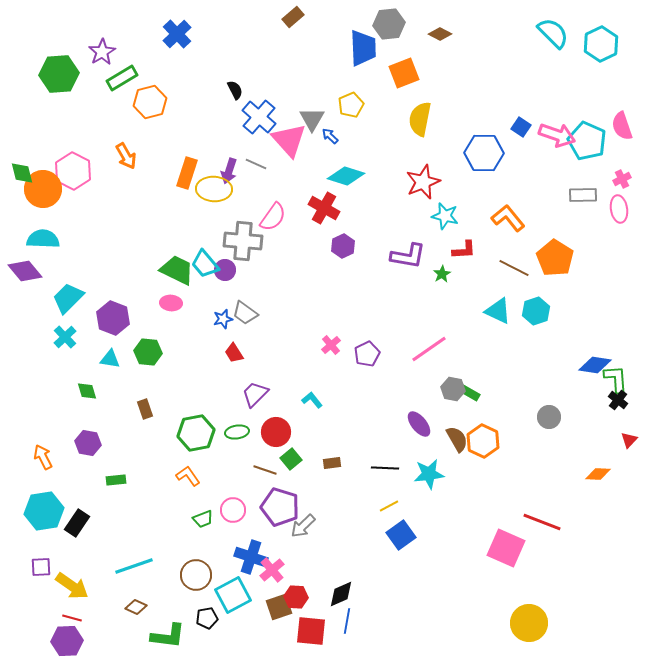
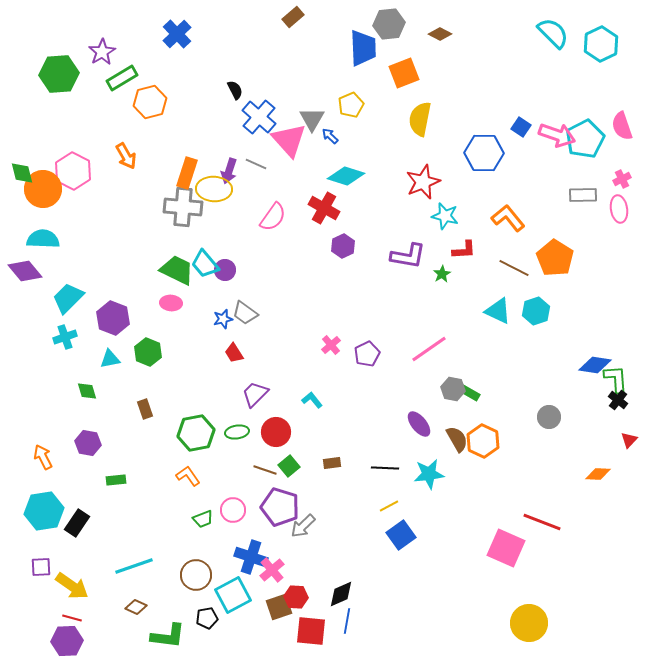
cyan pentagon at (587, 141): moved 2 px left, 2 px up; rotated 21 degrees clockwise
gray cross at (243, 241): moved 60 px left, 34 px up
cyan cross at (65, 337): rotated 25 degrees clockwise
green hexagon at (148, 352): rotated 16 degrees clockwise
cyan triangle at (110, 359): rotated 20 degrees counterclockwise
green square at (291, 459): moved 2 px left, 7 px down
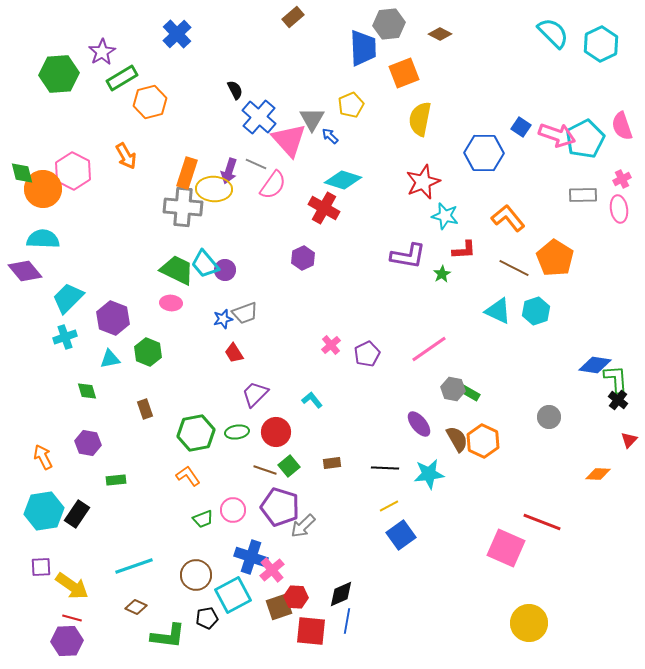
cyan diamond at (346, 176): moved 3 px left, 4 px down
pink semicircle at (273, 217): moved 32 px up
purple hexagon at (343, 246): moved 40 px left, 12 px down
gray trapezoid at (245, 313): rotated 56 degrees counterclockwise
black rectangle at (77, 523): moved 9 px up
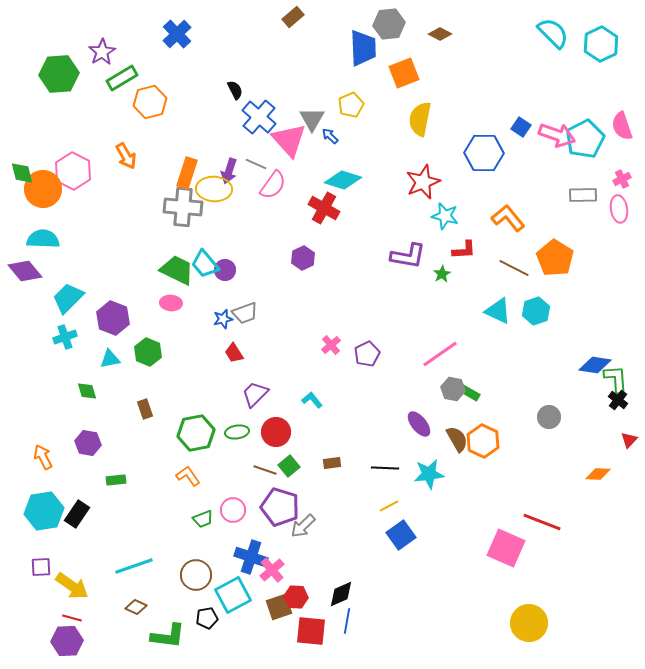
pink line at (429, 349): moved 11 px right, 5 px down
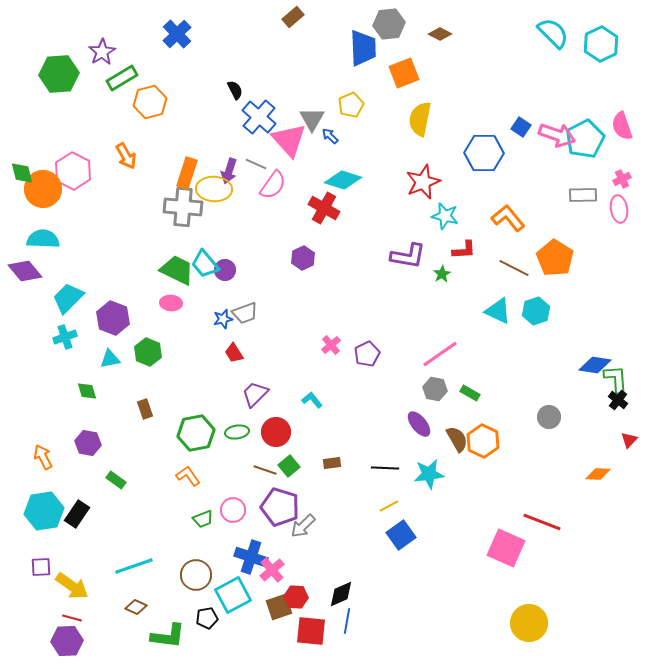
gray hexagon at (453, 389): moved 18 px left
green rectangle at (116, 480): rotated 42 degrees clockwise
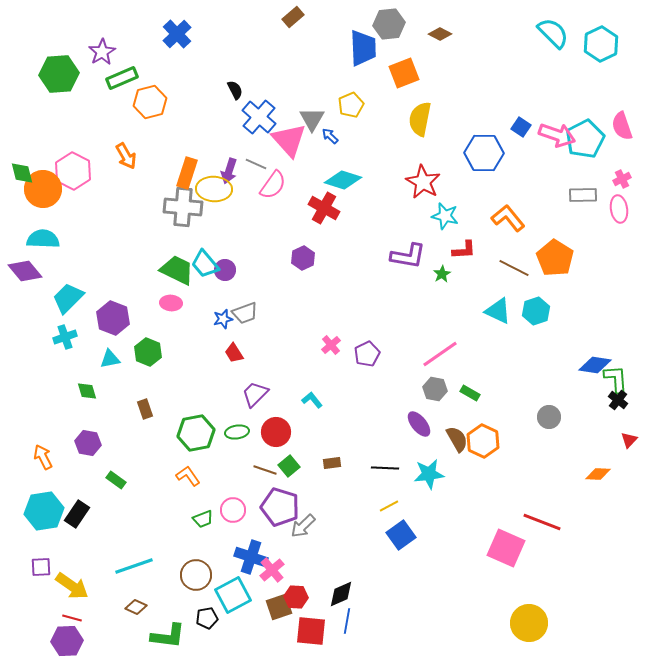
green rectangle at (122, 78): rotated 8 degrees clockwise
red star at (423, 182): rotated 20 degrees counterclockwise
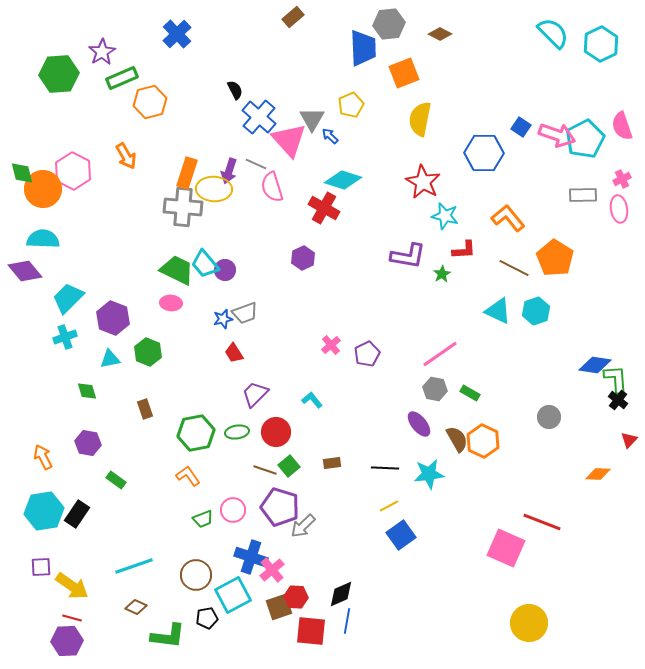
pink semicircle at (273, 185): moved 1 px left, 2 px down; rotated 128 degrees clockwise
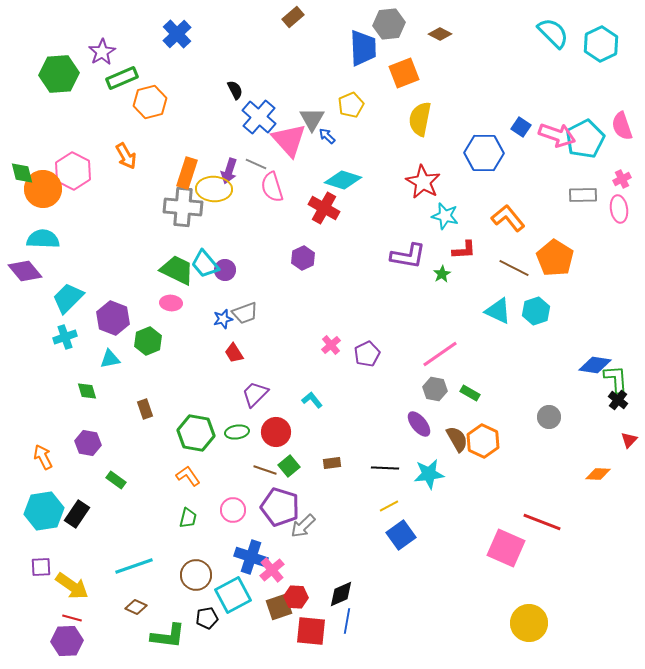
blue arrow at (330, 136): moved 3 px left
green hexagon at (148, 352): moved 11 px up; rotated 16 degrees clockwise
green hexagon at (196, 433): rotated 21 degrees clockwise
green trapezoid at (203, 519): moved 15 px left, 1 px up; rotated 55 degrees counterclockwise
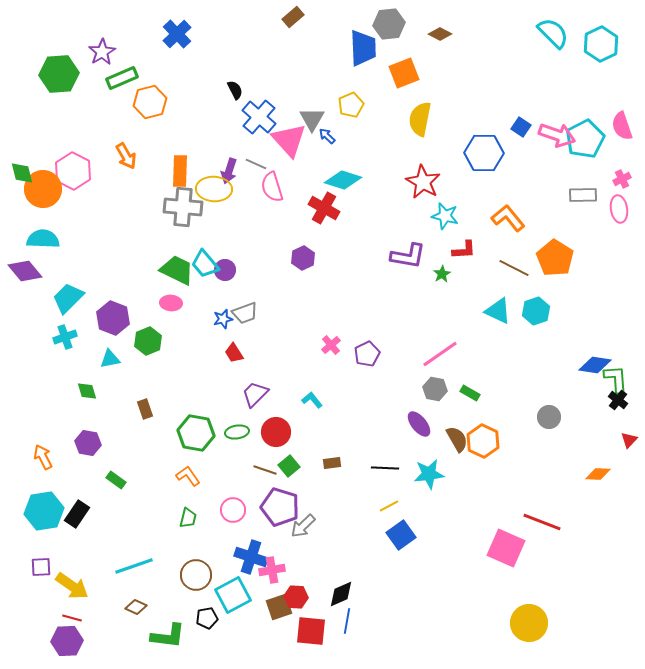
orange rectangle at (187, 173): moved 7 px left, 2 px up; rotated 16 degrees counterclockwise
pink cross at (272, 570): rotated 30 degrees clockwise
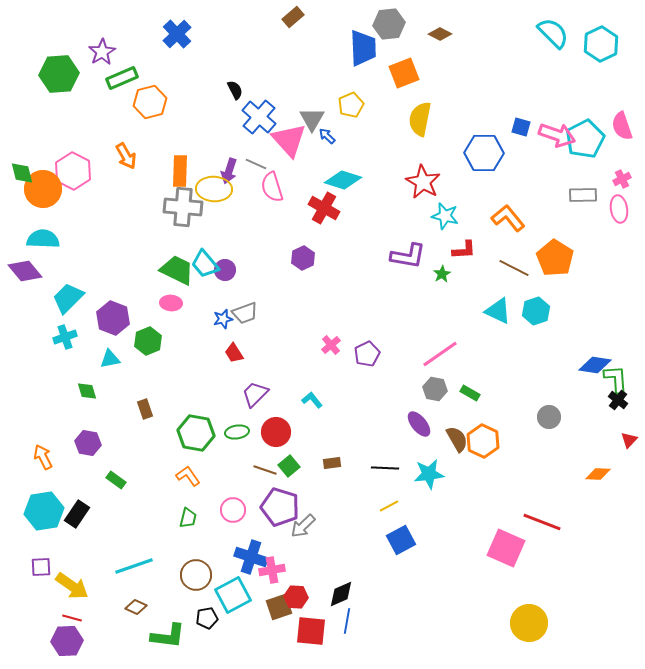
blue square at (521, 127): rotated 18 degrees counterclockwise
blue square at (401, 535): moved 5 px down; rotated 8 degrees clockwise
